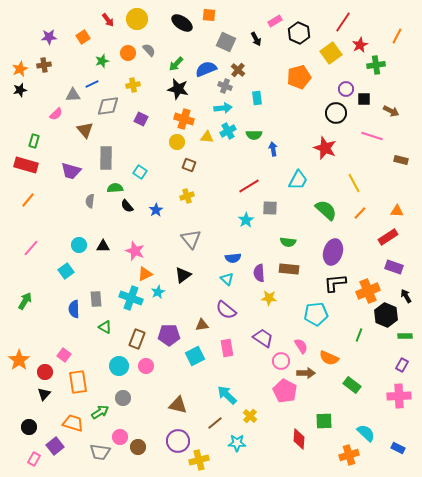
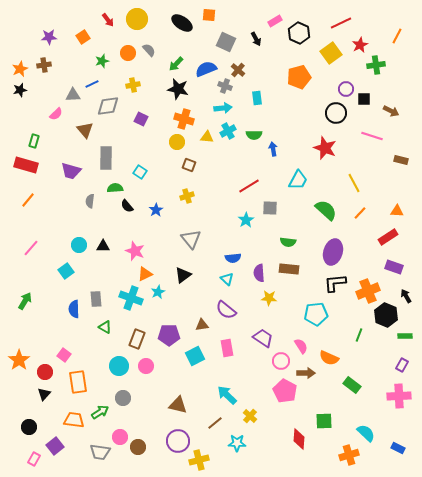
red line at (343, 22): moved 2 px left, 1 px down; rotated 30 degrees clockwise
orange trapezoid at (73, 423): moved 1 px right, 3 px up; rotated 10 degrees counterclockwise
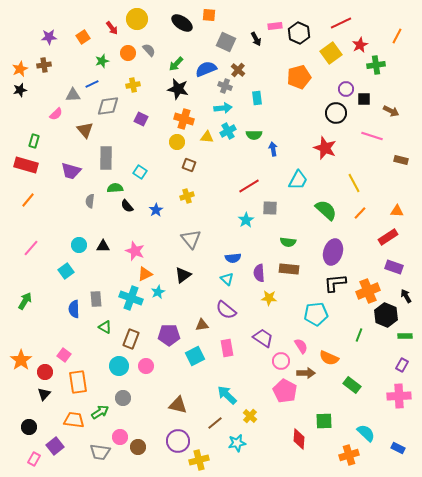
red arrow at (108, 20): moved 4 px right, 8 px down
pink rectangle at (275, 21): moved 5 px down; rotated 24 degrees clockwise
brown rectangle at (137, 339): moved 6 px left
orange star at (19, 360): moved 2 px right
cyan star at (237, 443): rotated 12 degrees counterclockwise
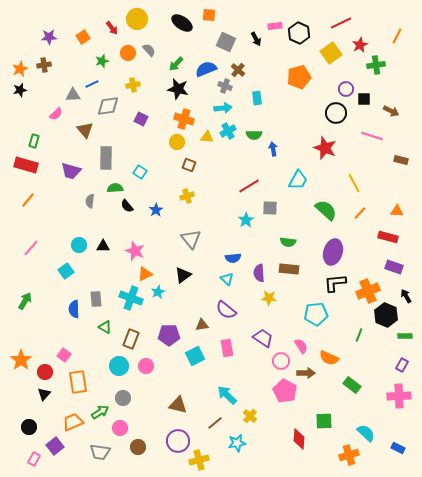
red rectangle at (388, 237): rotated 48 degrees clockwise
orange trapezoid at (74, 420): moved 1 px left, 2 px down; rotated 30 degrees counterclockwise
pink circle at (120, 437): moved 9 px up
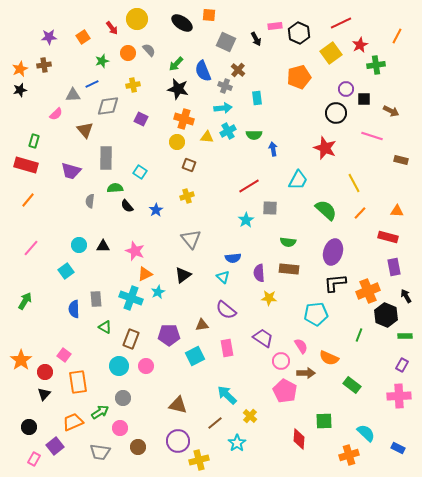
blue semicircle at (206, 69): moved 3 px left, 2 px down; rotated 90 degrees counterclockwise
purple rectangle at (394, 267): rotated 60 degrees clockwise
cyan triangle at (227, 279): moved 4 px left, 2 px up
cyan star at (237, 443): rotated 24 degrees counterclockwise
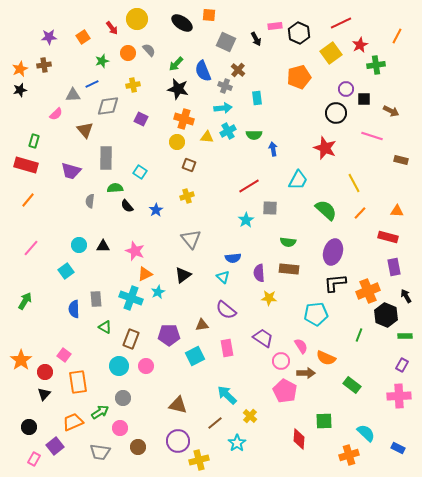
orange semicircle at (329, 358): moved 3 px left
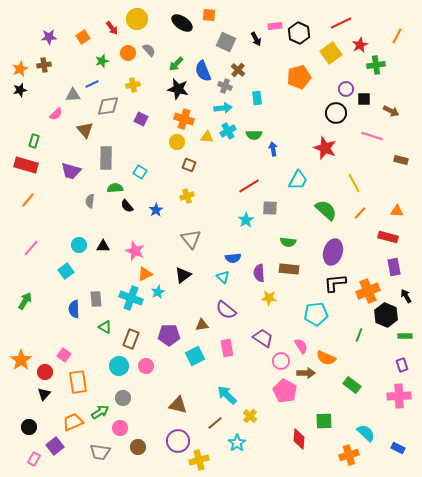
purple rectangle at (402, 365): rotated 48 degrees counterclockwise
